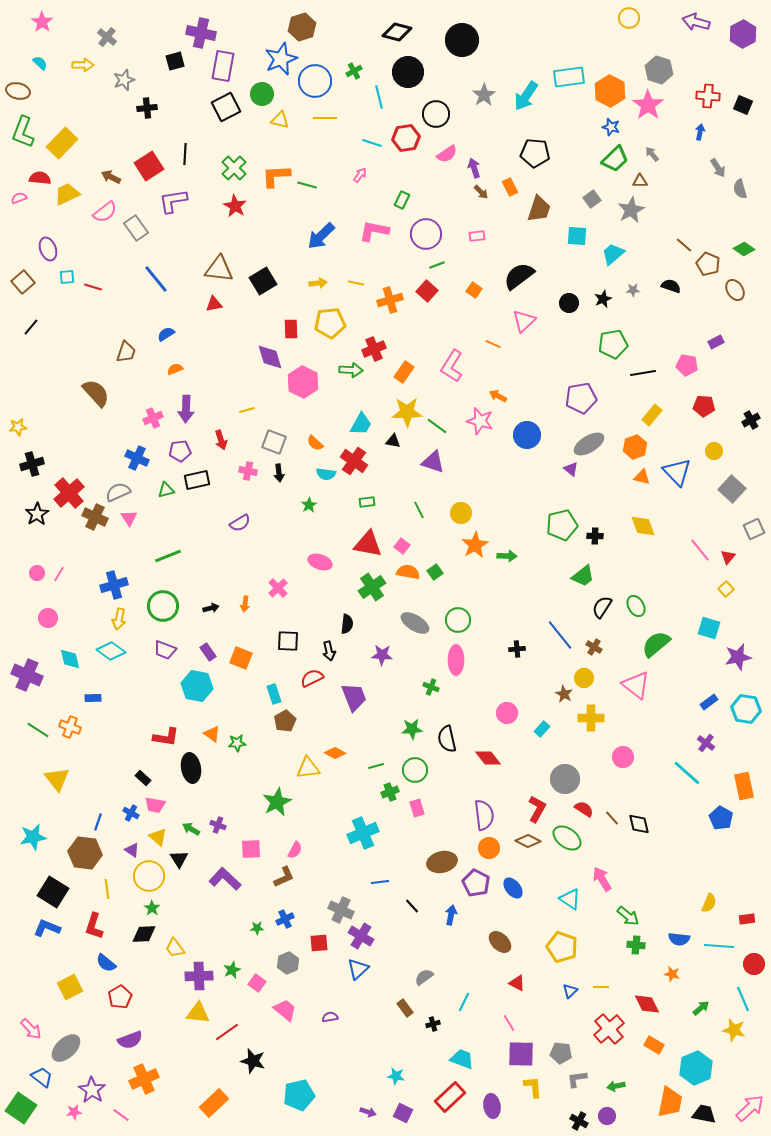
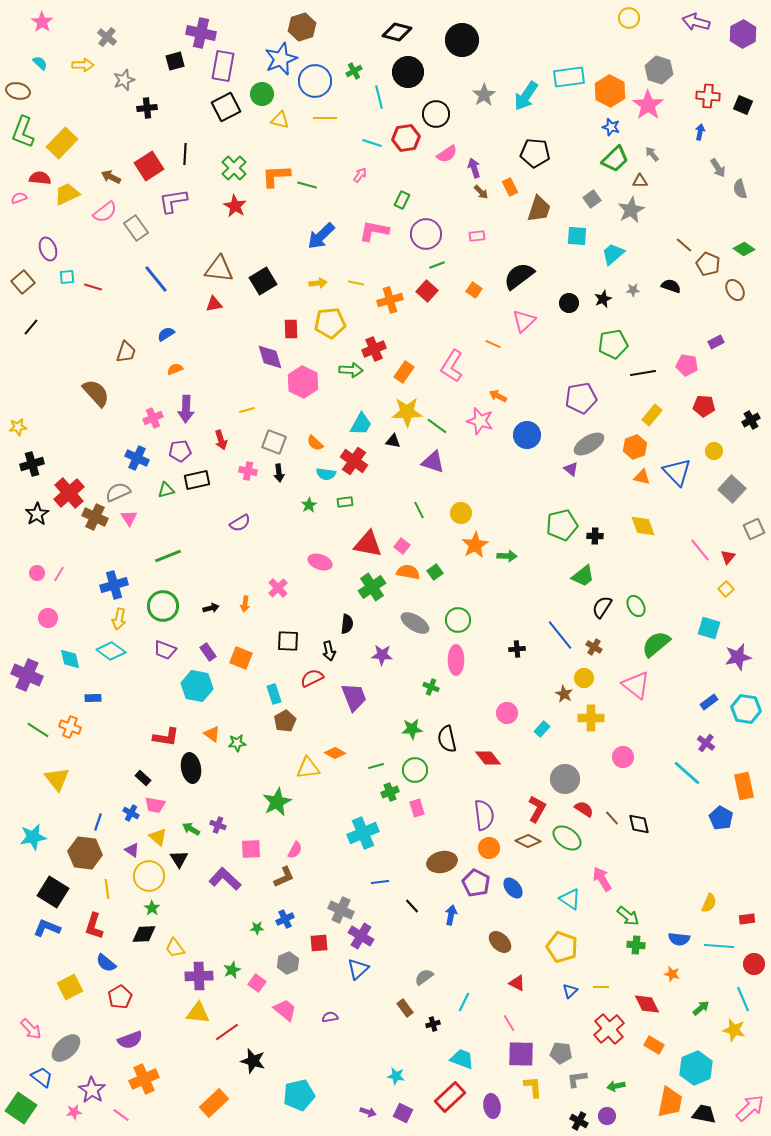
green rectangle at (367, 502): moved 22 px left
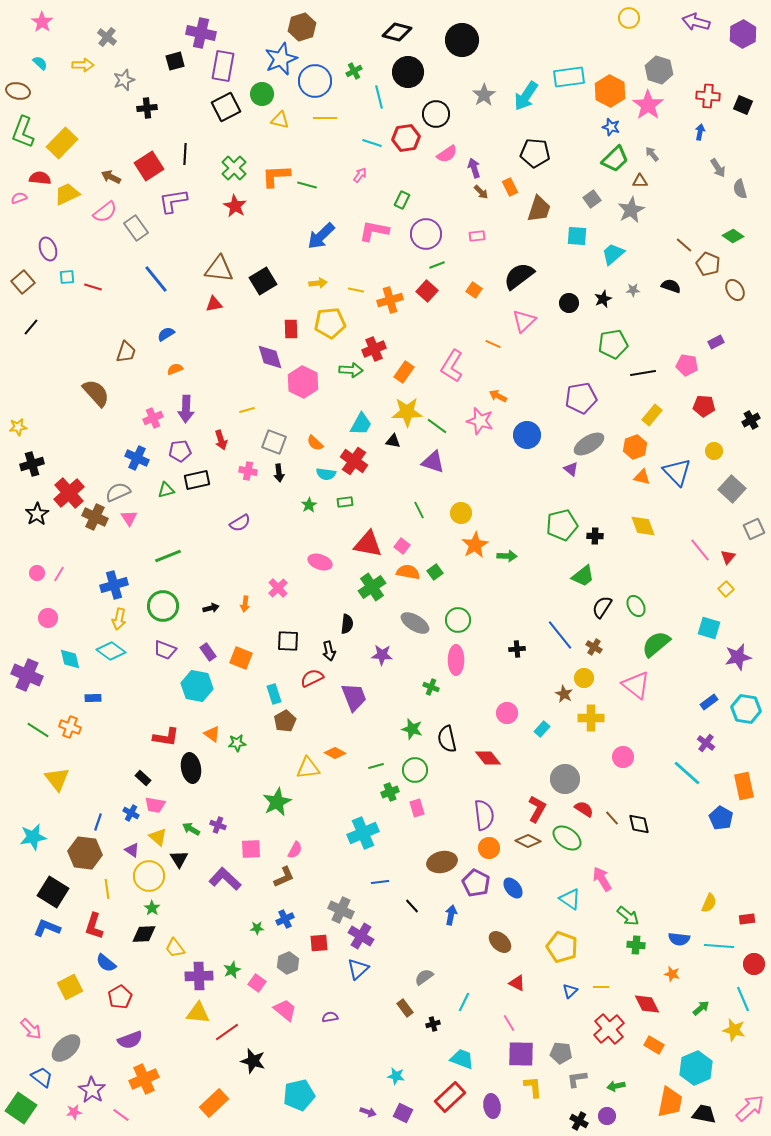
green diamond at (744, 249): moved 11 px left, 13 px up
yellow line at (356, 283): moved 7 px down
green star at (412, 729): rotated 20 degrees clockwise
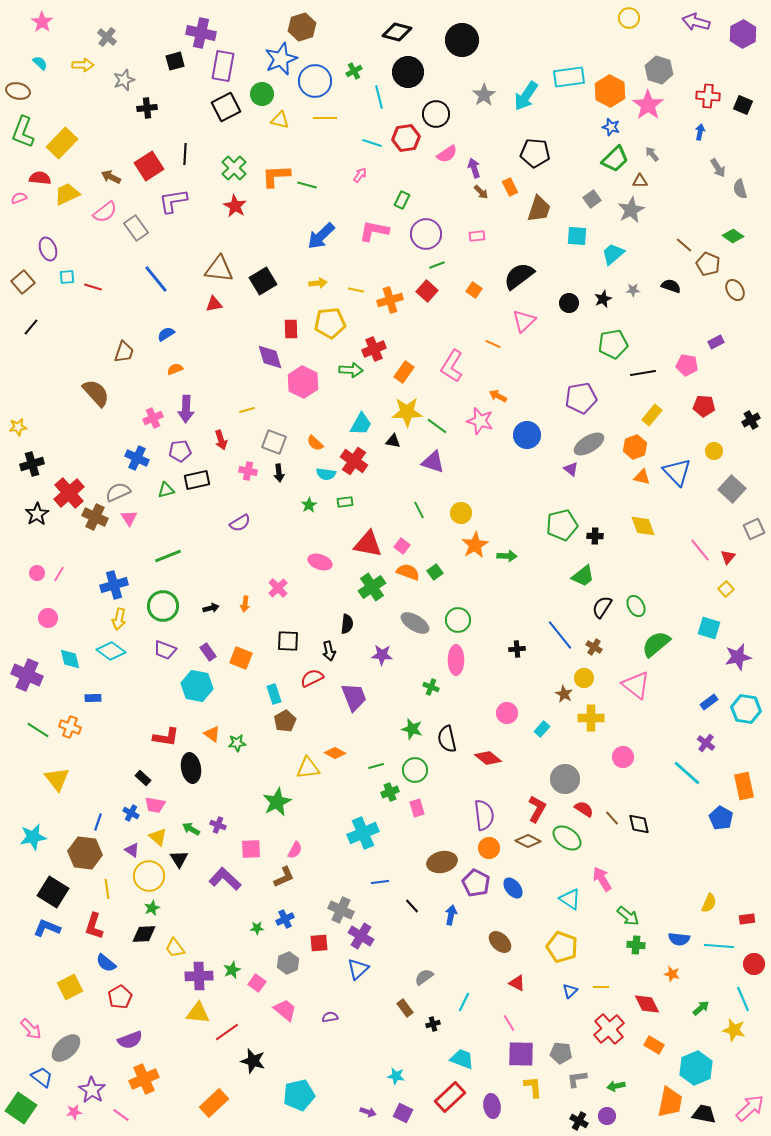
brown trapezoid at (126, 352): moved 2 px left
orange semicircle at (408, 572): rotated 10 degrees clockwise
red diamond at (488, 758): rotated 12 degrees counterclockwise
green star at (152, 908): rotated 14 degrees clockwise
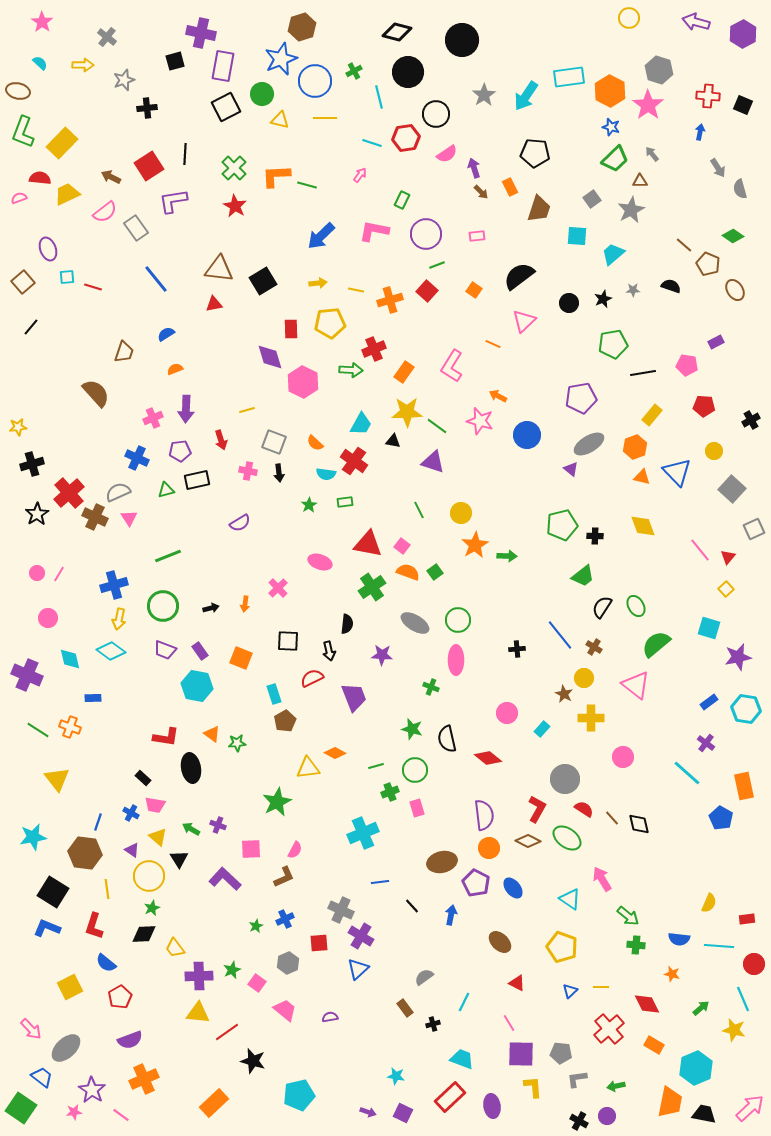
purple rectangle at (208, 652): moved 8 px left, 1 px up
green star at (257, 928): moved 1 px left, 2 px up; rotated 24 degrees counterclockwise
